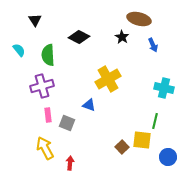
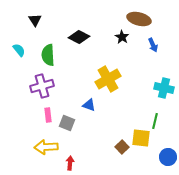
yellow square: moved 1 px left, 2 px up
yellow arrow: moved 1 px right, 1 px up; rotated 65 degrees counterclockwise
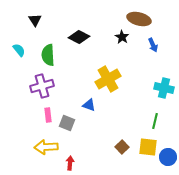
yellow square: moved 7 px right, 9 px down
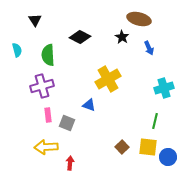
black diamond: moved 1 px right
blue arrow: moved 4 px left, 3 px down
cyan semicircle: moved 2 px left; rotated 24 degrees clockwise
cyan cross: rotated 30 degrees counterclockwise
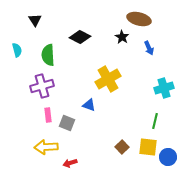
red arrow: rotated 112 degrees counterclockwise
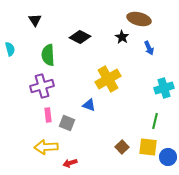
cyan semicircle: moved 7 px left, 1 px up
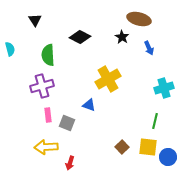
red arrow: rotated 56 degrees counterclockwise
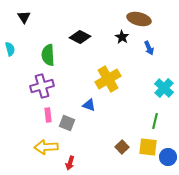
black triangle: moved 11 px left, 3 px up
cyan cross: rotated 30 degrees counterclockwise
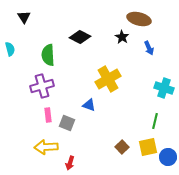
cyan cross: rotated 24 degrees counterclockwise
yellow square: rotated 18 degrees counterclockwise
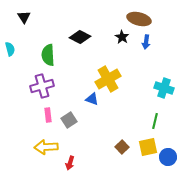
blue arrow: moved 3 px left, 6 px up; rotated 32 degrees clockwise
blue triangle: moved 3 px right, 6 px up
gray square: moved 2 px right, 3 px up; rotated 35 degrees clockwise
